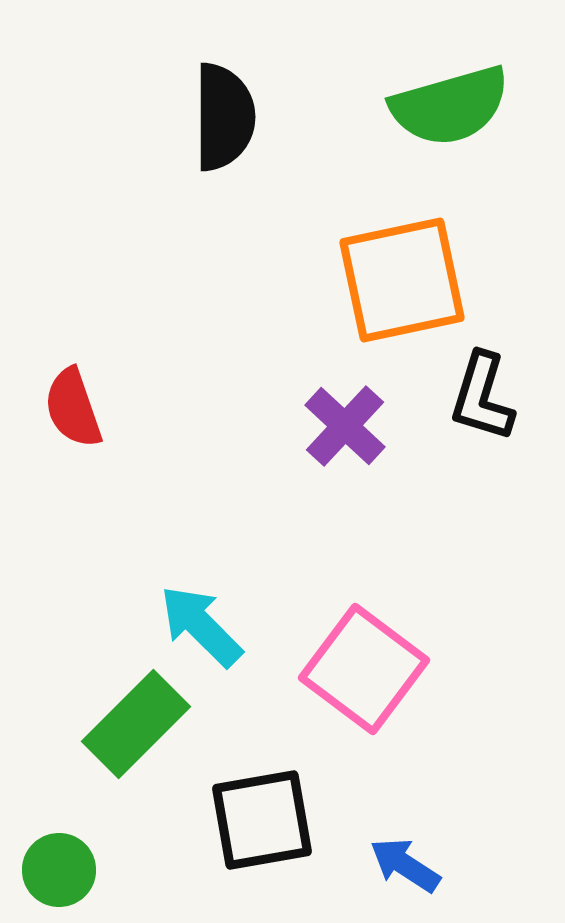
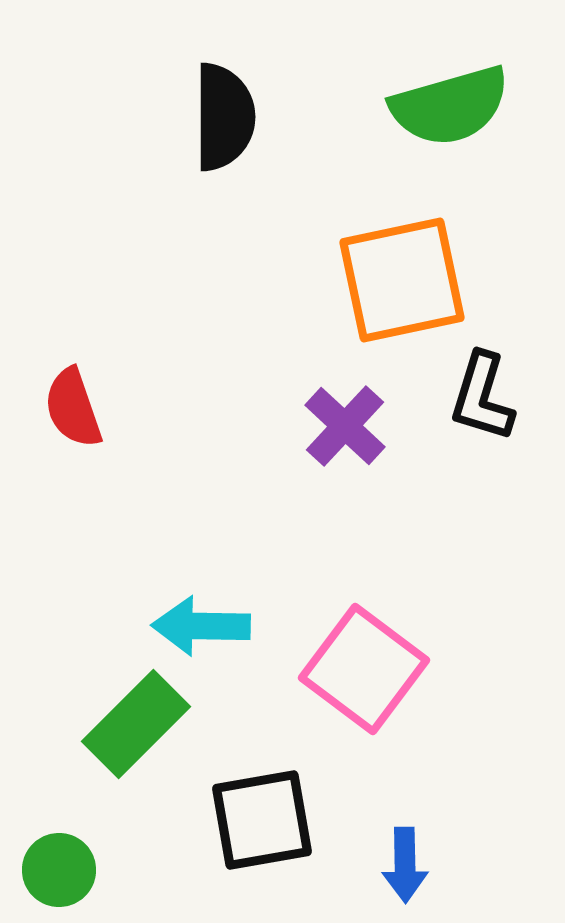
cyan arrow: rotated 44 degrees counterclockwise
blue arrow: rotated 124 degrees counterclockwise
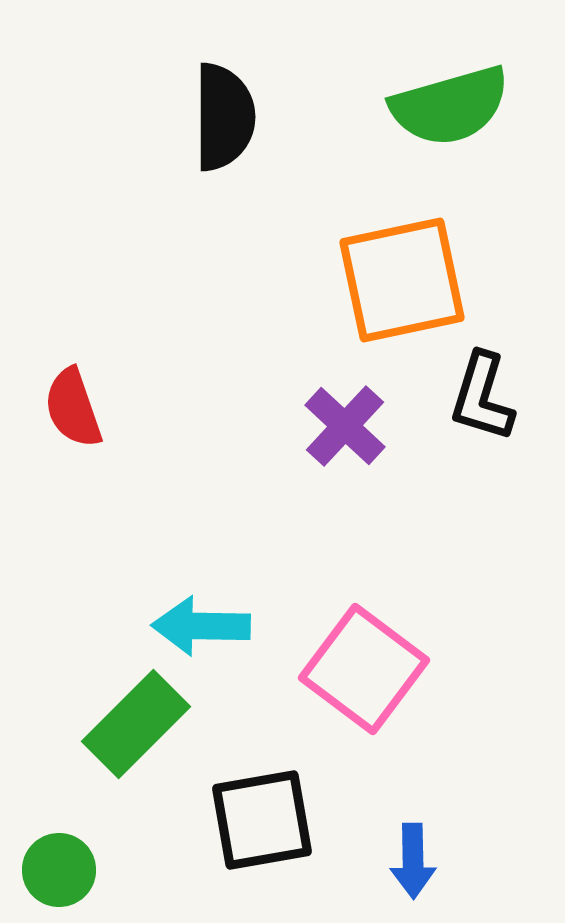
blue arrow: moved 8 px right, 4 px up
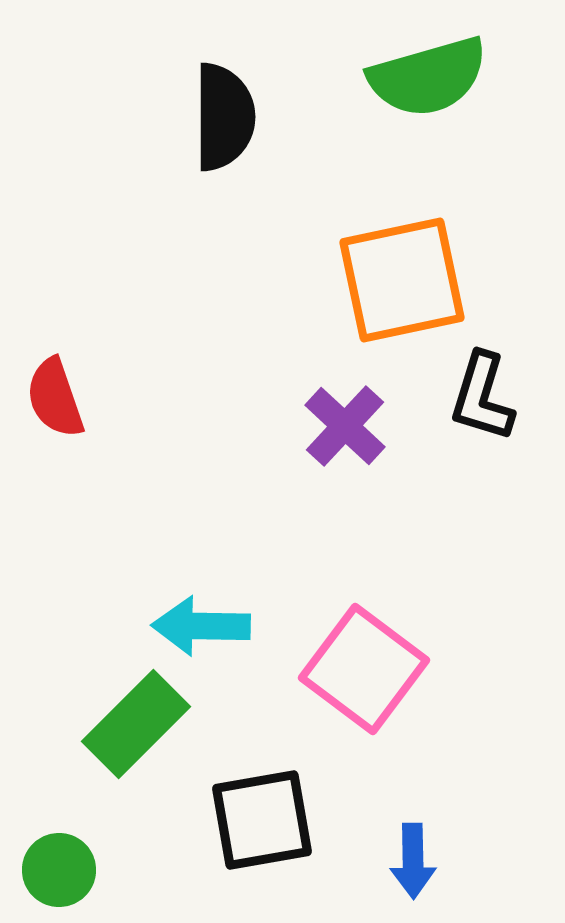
green semicircle: moved 22 px left, 29 px up
red semicircle: moved 18 px left, 10 px up
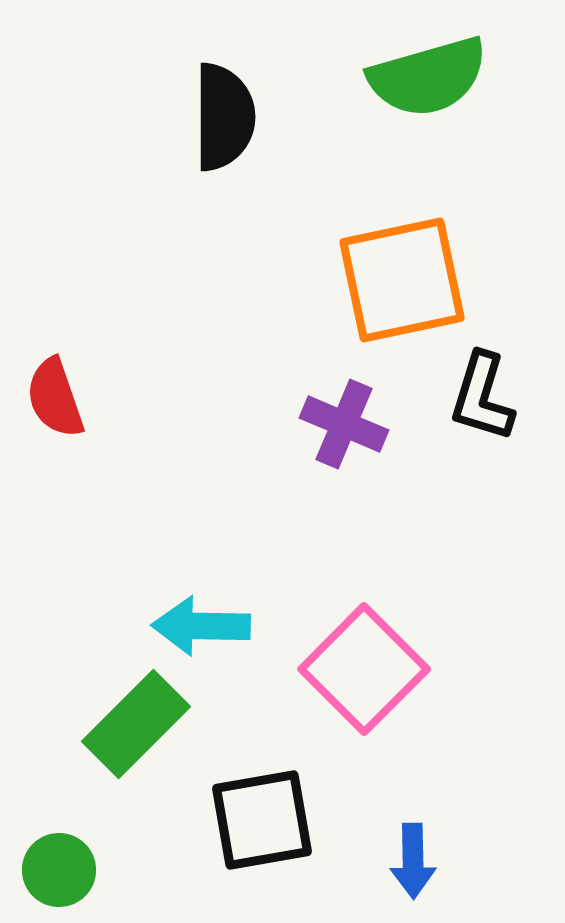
purple cross: moved 1 px left, 2 px up; rotated 20 degrees counterclockwise
pink square: rotated 8 degrees clockwise
